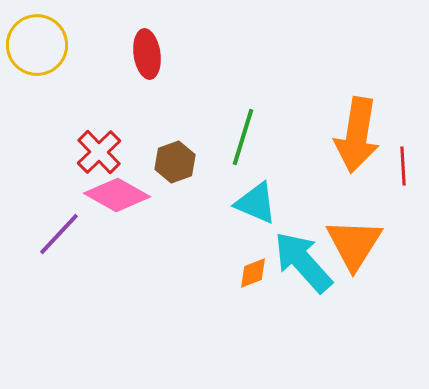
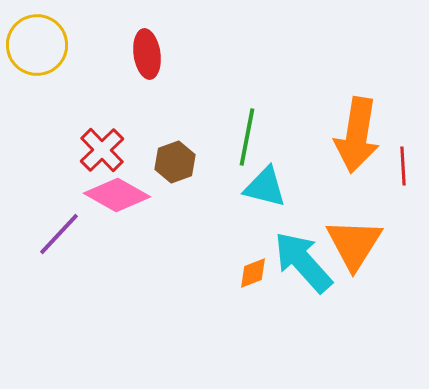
green line: moved 4 px right; rotated 6 degrees counterclockwise
red cross: moved 3 px right, 2 px up
cyan triangle: moved 9 px right, 16 px up; rotated 9 degrees counterclockwise
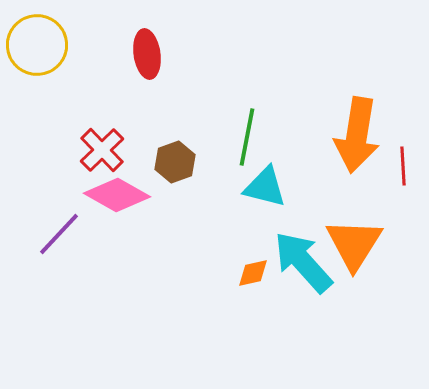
orange diamond: rotated 8 degrees clockwise
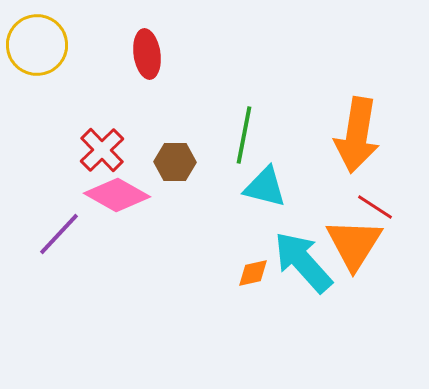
green line: moved 3 px left, 2 px up
brown hexagon: rotated 21 degrees clockwise
red line: moved 28 px left, 41 px down; rotated 54 degrees counterclockwise
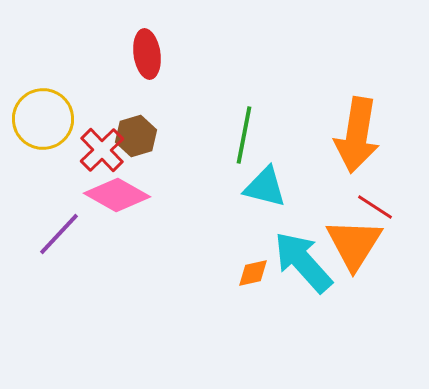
yellow circle: moved 6 px right, 74 px down
brown hexagon: moved 39 px left, 26 px up; rotated 18 degrees counterclockwise
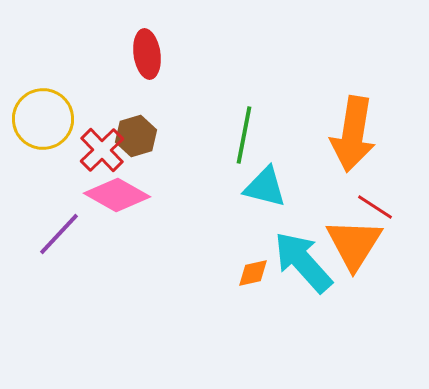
orange arrow: moved 4 px left, 1 px up
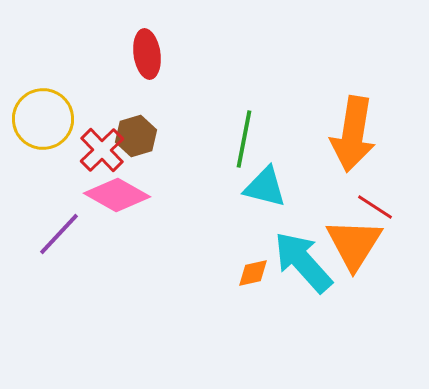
green line: moved 4 px down
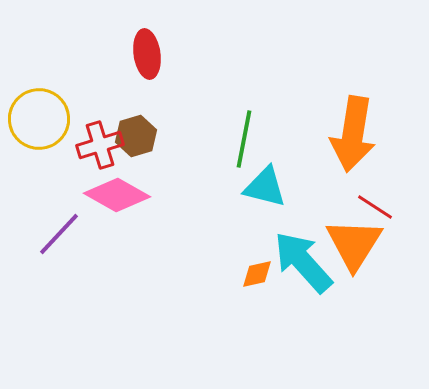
yellow circle: moved 4 px left
red cross: moved 2 px left, 5 px up; rotated 27 degrees clockwise
orange diamond: moved 4 px right, 1 px down
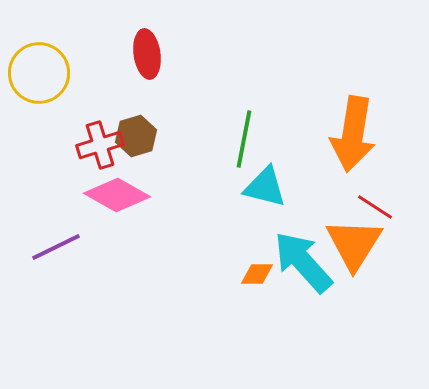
yellow circle: moved 46 px up
purple line: moved 3 px left, 13 px down; rotated 21 degrees clockwise
orange diamond: rotated 12 degrees clockwise
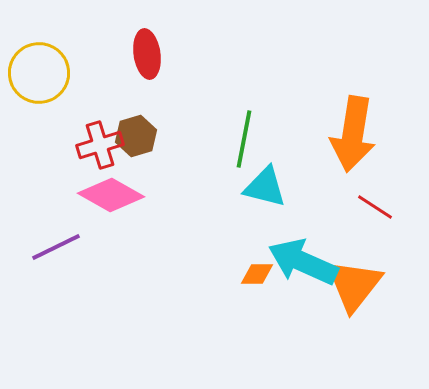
pink diamond: moved 6 px left
orange triangle: moved 41 px down; rotated 6 degrees clockwise
cyan arrow: rotated 24 degrees counterclockwise
